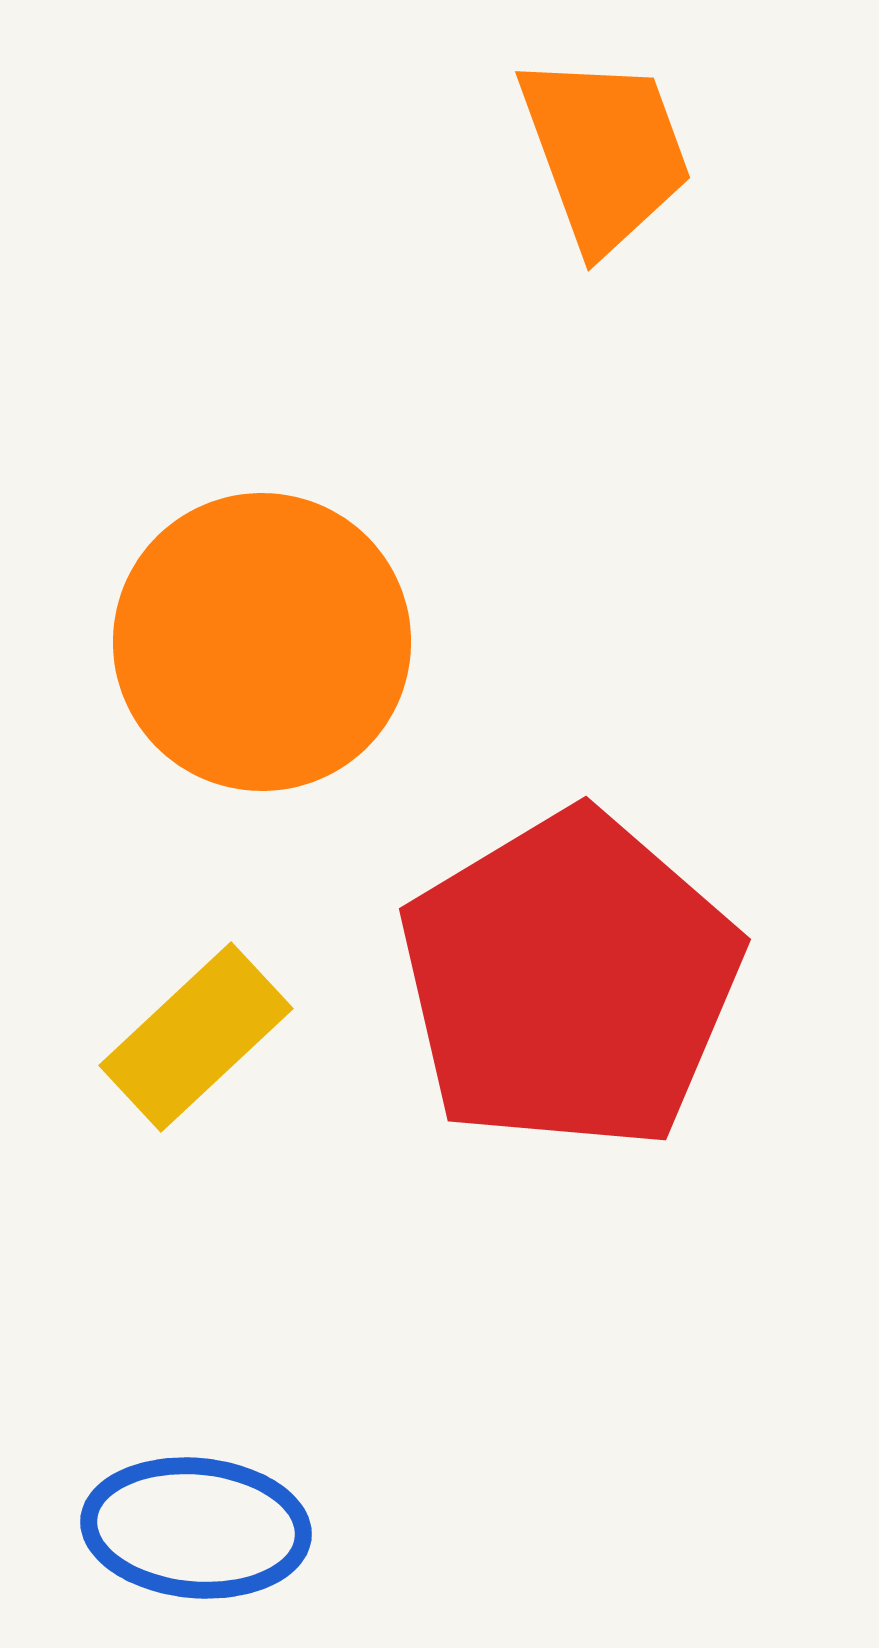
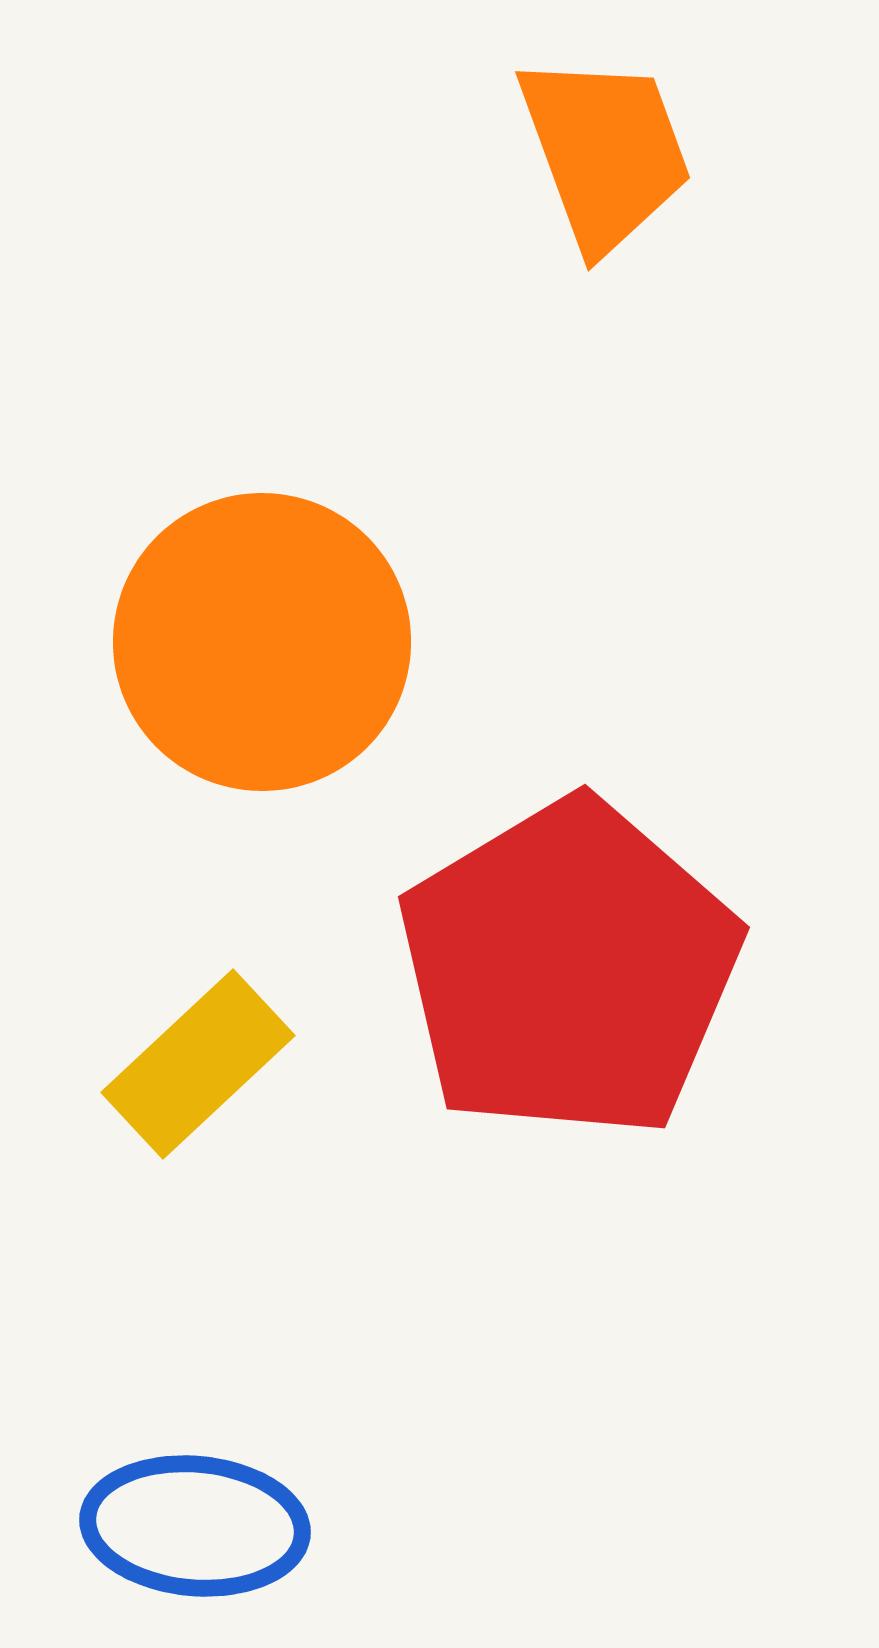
red pentagon: moved 1 px left, 12 px up
yellow rectangle: moved 2 px right, 27 px down
blue ellipse: moved 1 px left, 2 px up
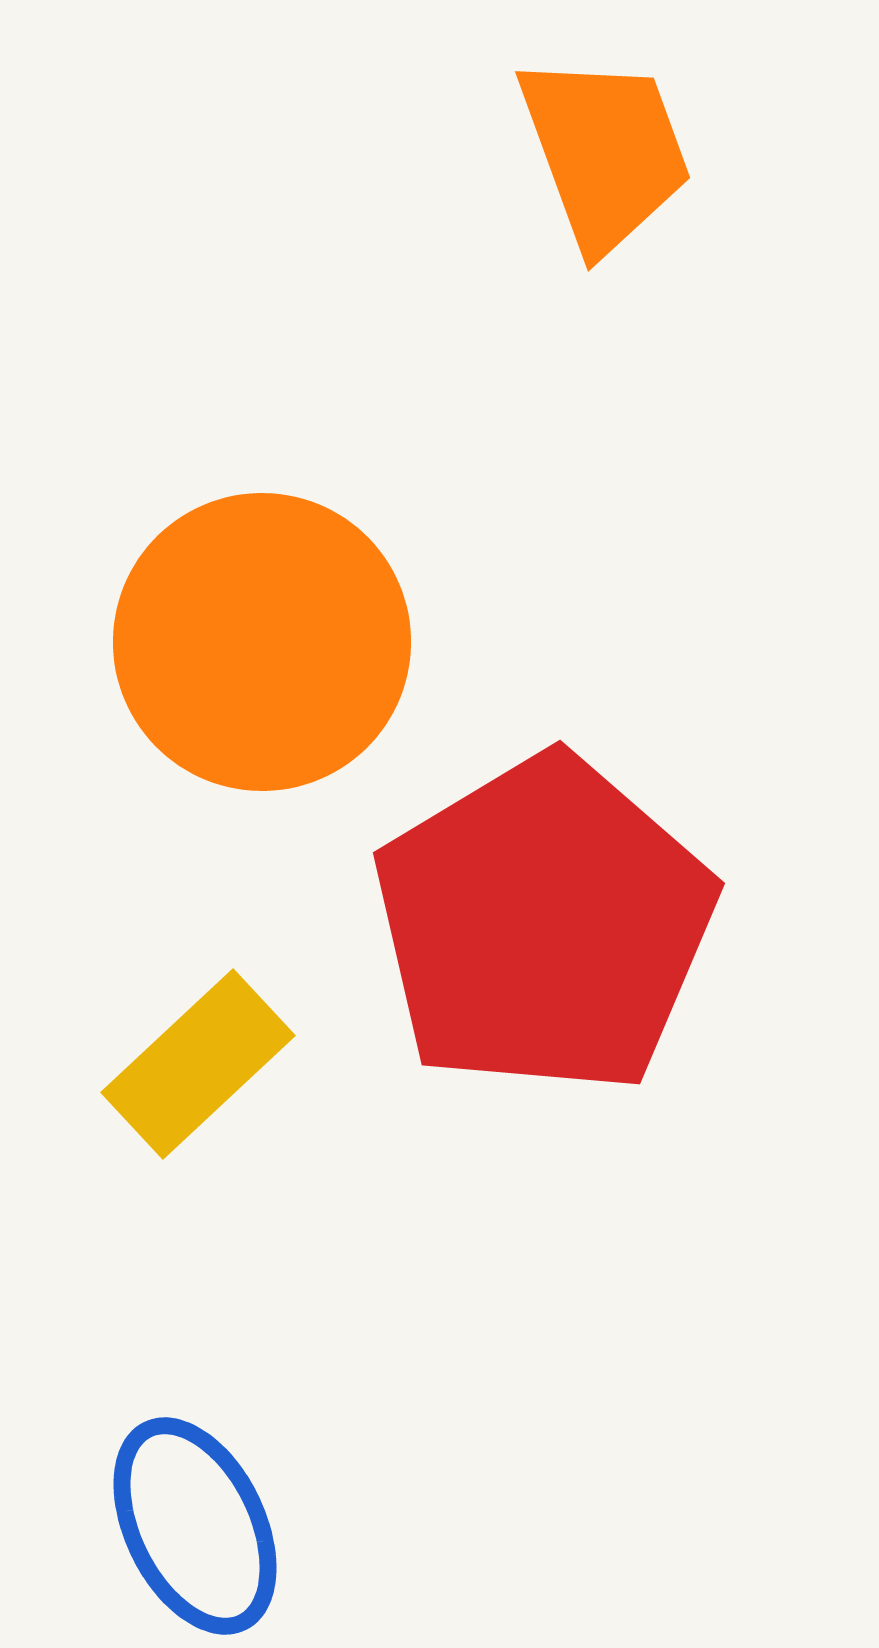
red pentagon: moved 25 px left, 44 px up
blue ellipse: rotated 59 degrees clockwise
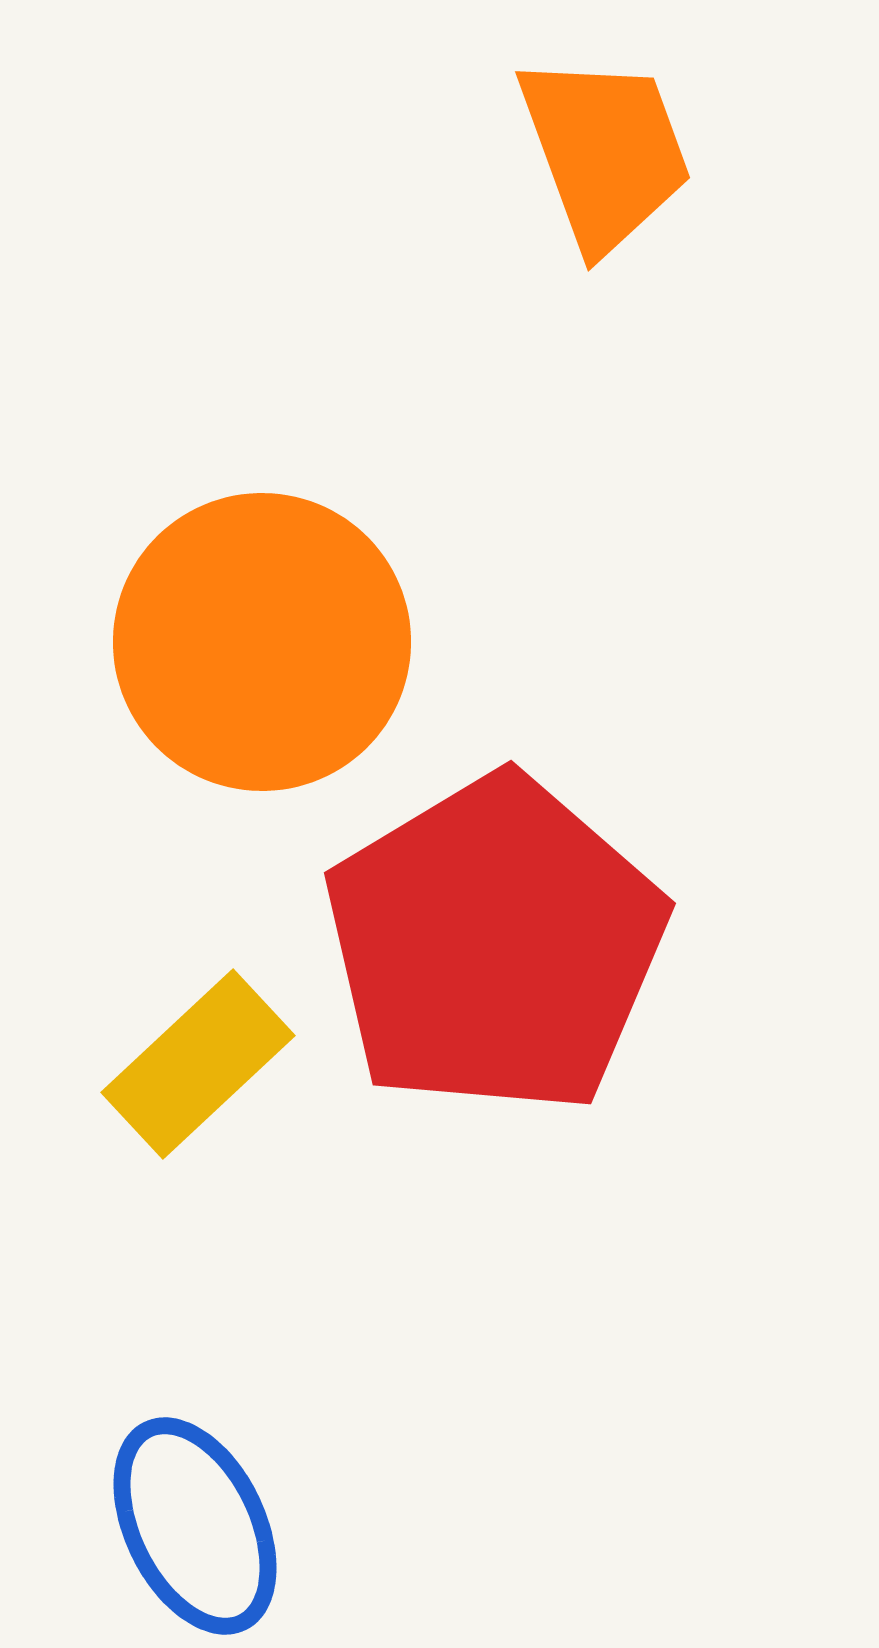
red pentagon: moved 49 px left, 20 px down
